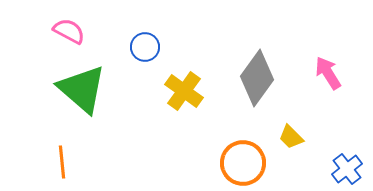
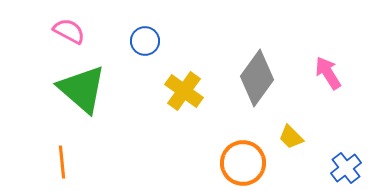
blue circle: moved 6 px up
blue cross: moved 1 px left, 1 px up
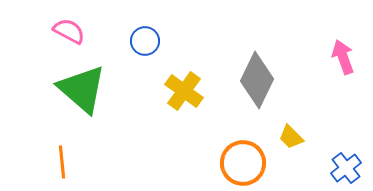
pink arrow: moved 15 px right, 16 px up; rotated 12 degrees clockwise
gray diamond: moved 2 px down; rotated 10 degrees counterclockwise
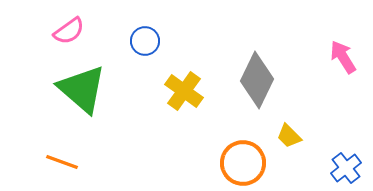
pink semicircle: rotated 116 degrees clockwise
pink arrow: rotated 12 degrees counterclockwise
yellow trapezoid: moved 2 px left, 1 px up
orange line: rotated 64 degrees counterclockwise
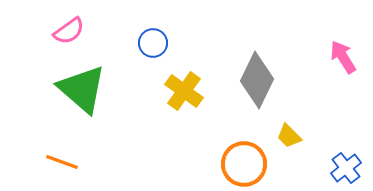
blue circle: moved 8 px right, 2 px down
orange circle: moved 1 px right, 1 px down
